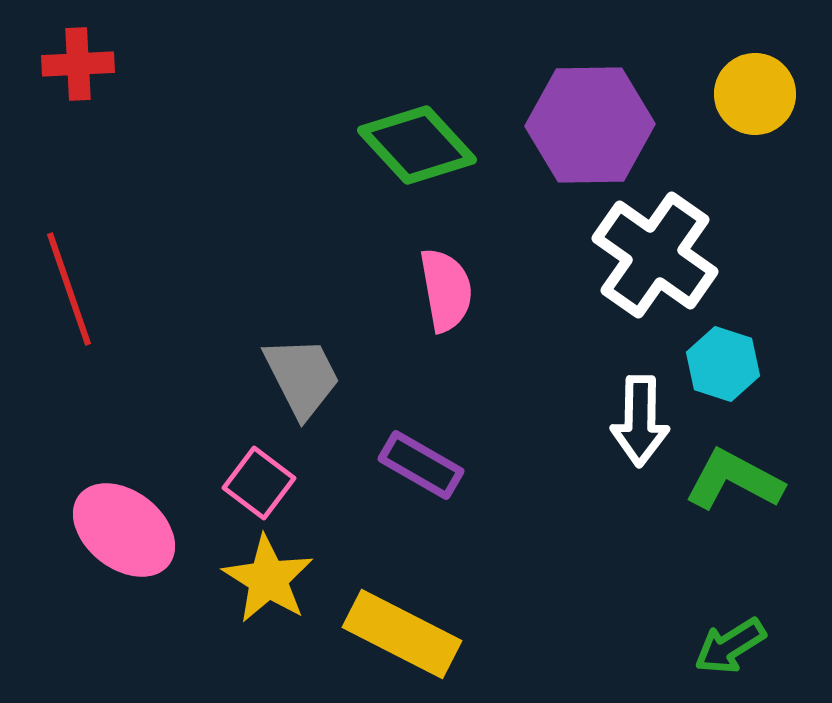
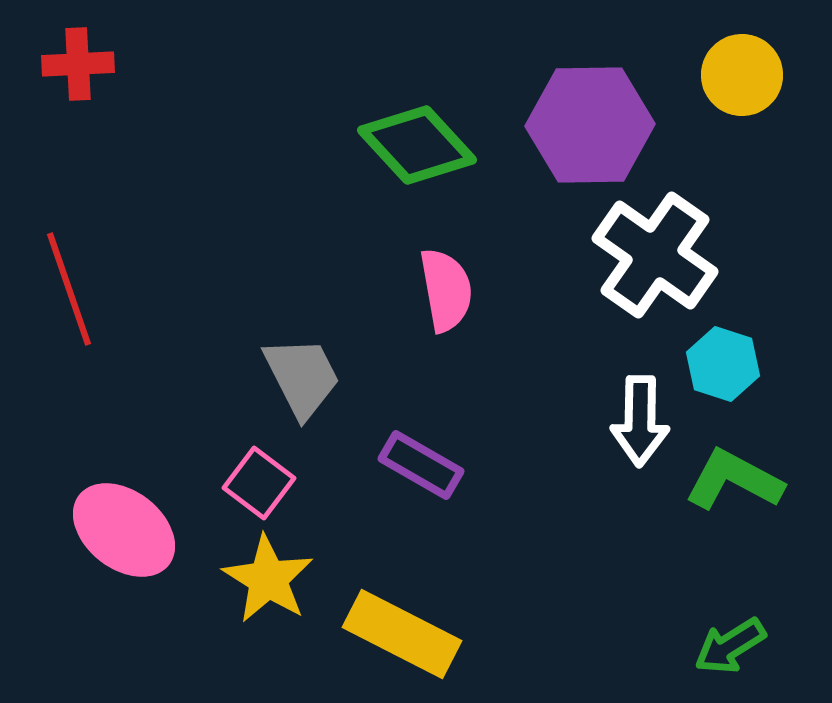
yellow circle: moved 13 px left, 19 px up
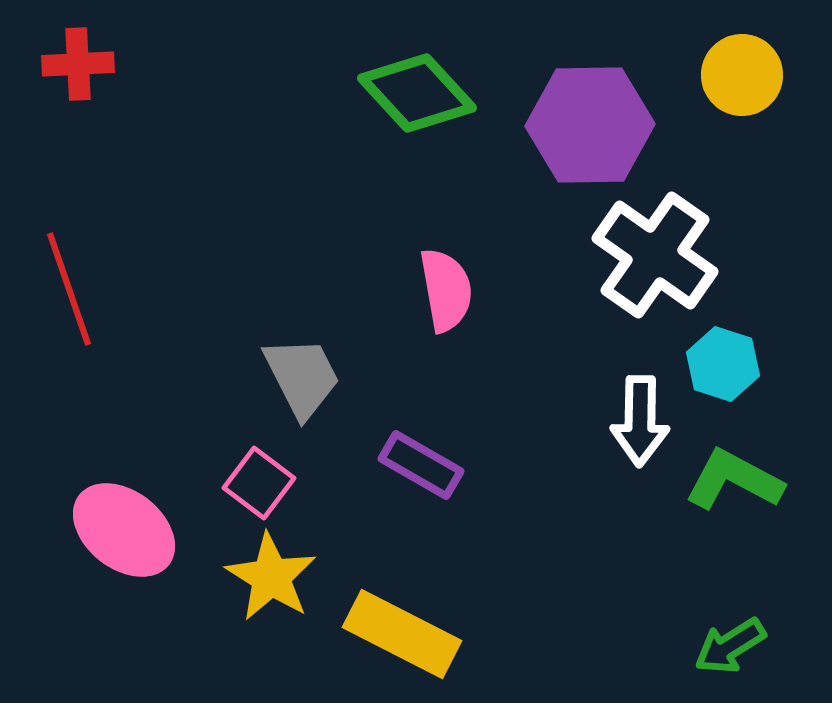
green diamond: moved 52 px up
yellow star: moved 3 px right, 2 px up
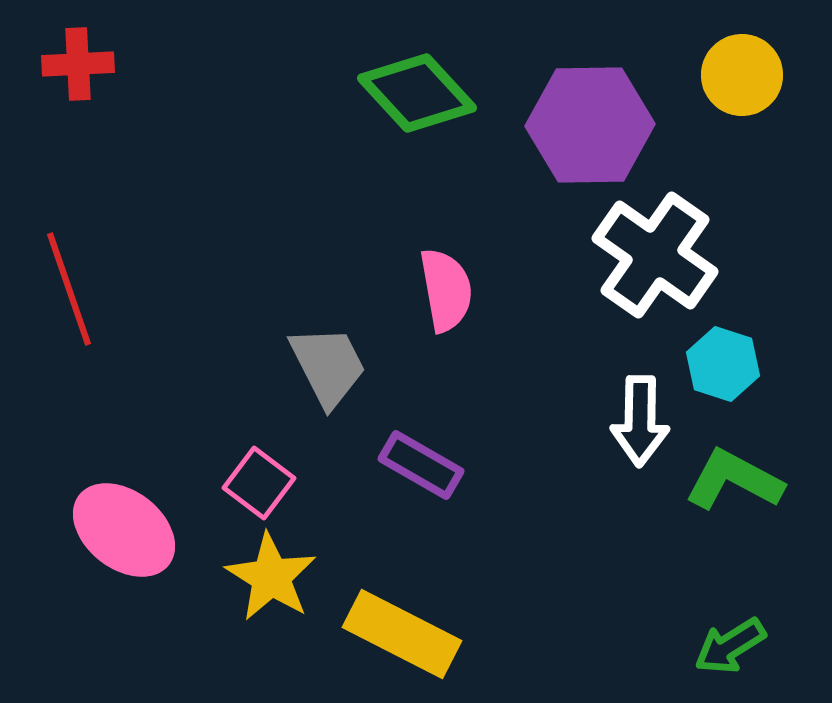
gray trapezoid: moved 26 px right, 11 px up
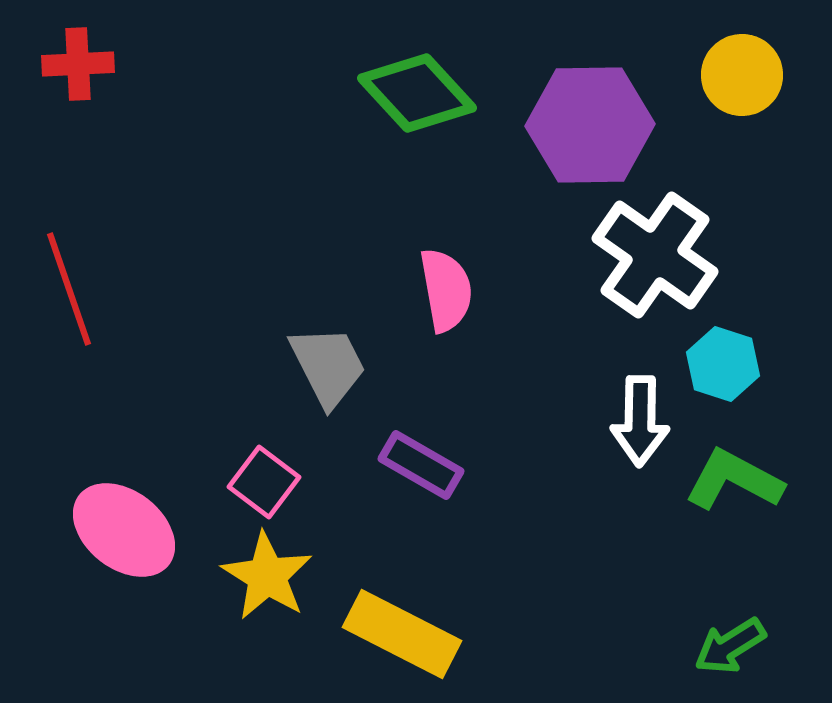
pink square: moved 5 px right, 1 px up
yellow star: moved 4 px left, 1 px up
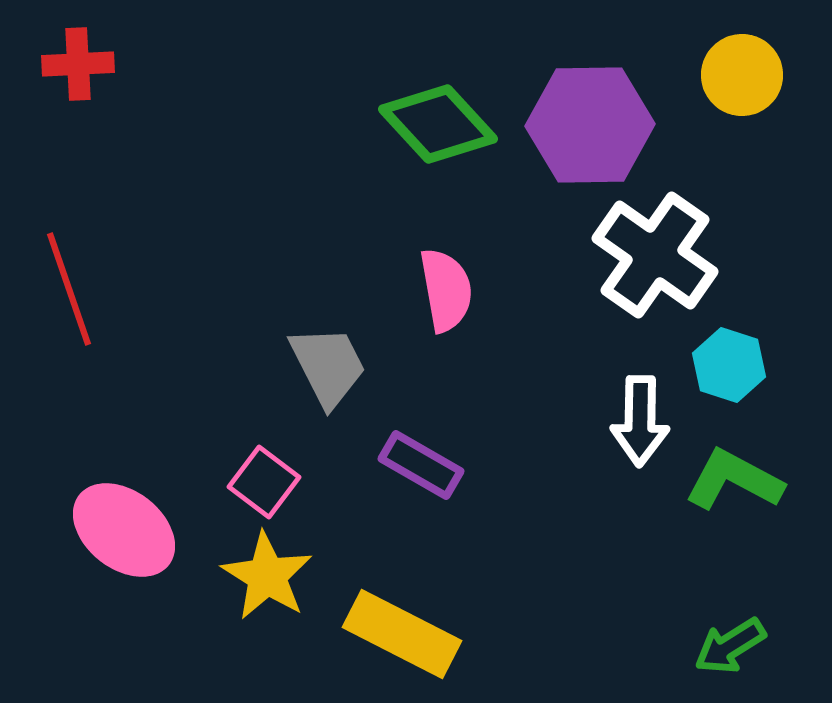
green diamond: moved 21 px right, 31 px down
cyan hexagon: moved 6 px right, 1 px down
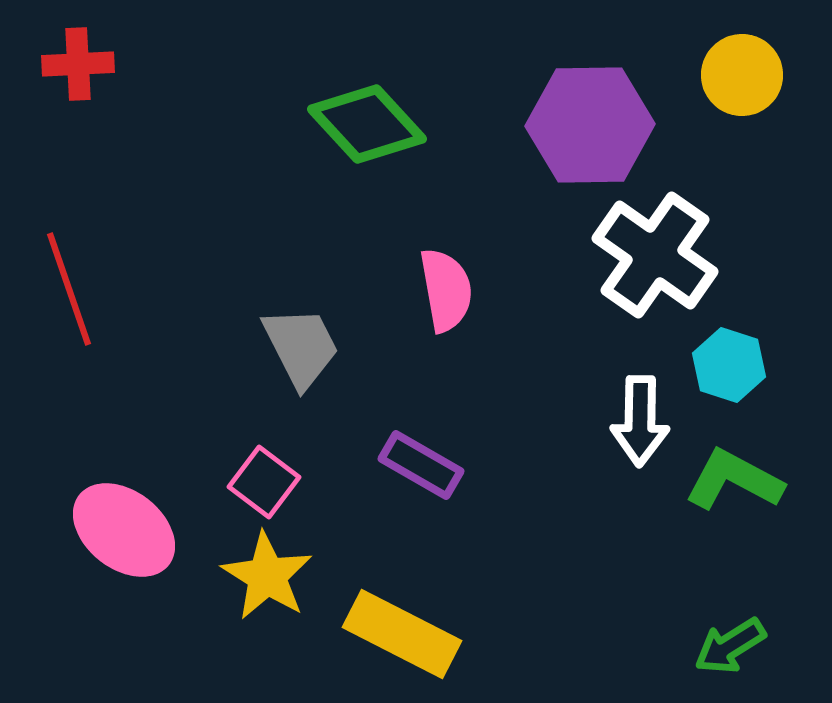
green diamond: moved 71 px left
gray trapezoid: moved 27 px left, 19 px up
